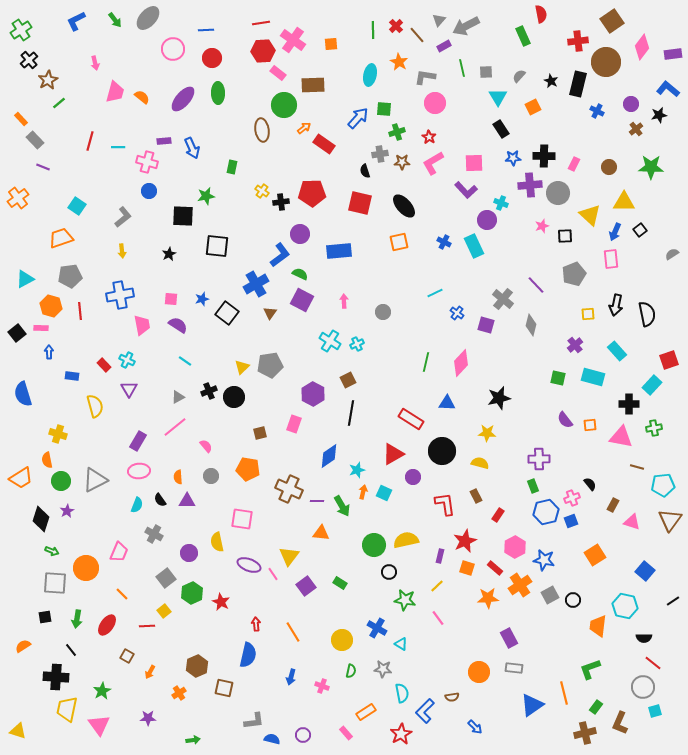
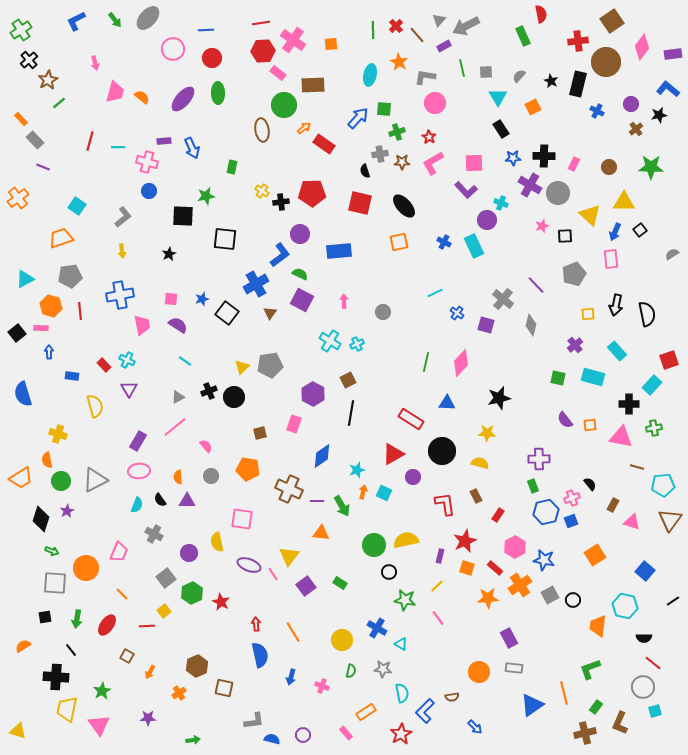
purple cross at (530, 185): rotated 35 degrees clockwise
black square at (217, 246): moved 8 px right, 7 px up
blue diamond at (329, 456): moved 7 px left
blue semicircle at (248, 655): moved 12 px right; rotated 25 degrees counterclockwise
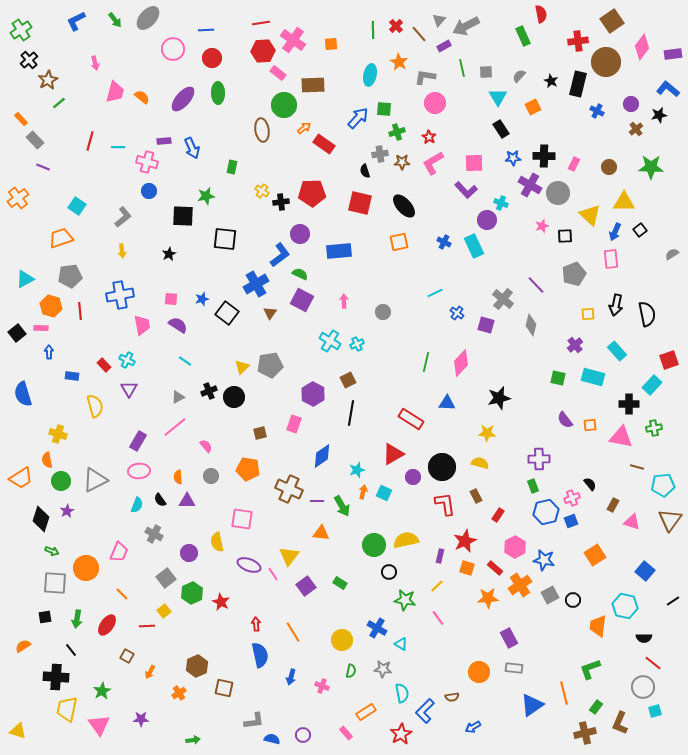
brown line at (417, 35): moved 2 px right, 1 px up
black circle at (442, 451): moved 16 px down
purple star at (148, 718): moved 7 px left, 1 px down
blue arrow at (475, 727): moved 2 px left; rotated 105 degrees clockwise
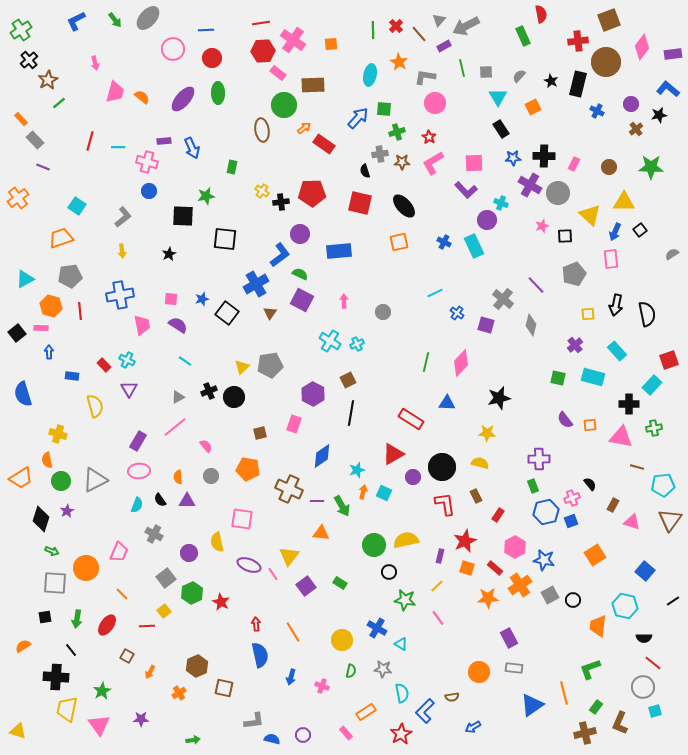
brown square at (612, 21): moved 3 px left, 1 px up; rotated 15 degrees clockwise
